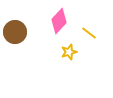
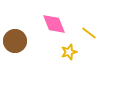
pink diamond: moved 5 px left, 3 px down; rotated 65 degrees counterclockwise
brown circle: moved 9 px down
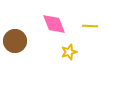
yellow line: moved 1 px right, 7 px up; rotated 35 degrees counterclockwise
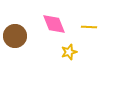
yellow line: moved 1 px left, 1 px down
brown circle: moved 5 px up
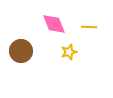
brown circle: moved 6 px right, 15 px down
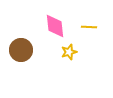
pink diamond: moved 1 px right, 2 px down; rotated 15 degrees clockwise
brown circle: moved 1 px up
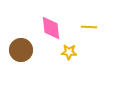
pink diamond: moved 4 px left, 2 px down
yellow star: rotated 21 degrees clockwise
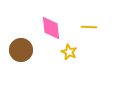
yellow star: rotated 21 degrees clockwise
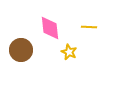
pink diamond: moved 1 px left
